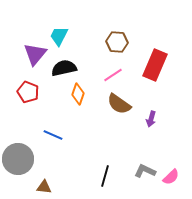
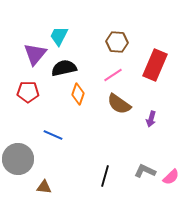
red pentagon: rotated 20 degrees counterclockwise
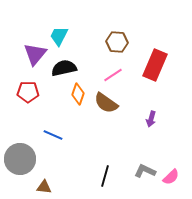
brown semicircle: moved 13 px left, 1 px up
gray circle: moved 2 px right
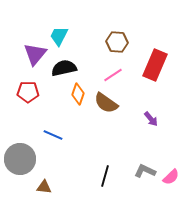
purple arrow: rotated 56 degrees counterclockwise
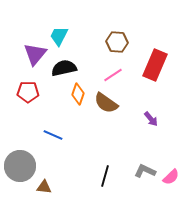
gray circle: moved 7 px down
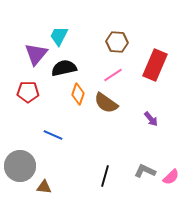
purple triangle: moved 1 px right
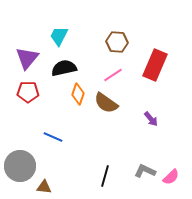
purple triangle: moved 9 px left, 4 px down
blue line: moved 2 px down
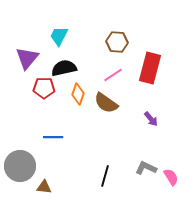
red rectangle: moved 5 px left, 3 px down; rotated 8 degrees counterclockwise
red pentagon: moved 16 px right, 4 px up
blue line: rotated 24 degrees counterclockwise
gray L-shape: moved 1 px right, 3 px up
pink semicircle: rotated 78 degrees counterclockwise
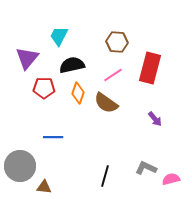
black semicircle: moved 8 px right, 3 px up
orange diamond: moved 1 px up
purple arrow: moved 4 px right
pink semicircle: moved 2 px down; rotated 72 degrees counterclockwise
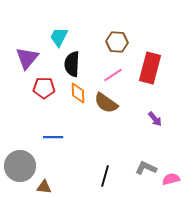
cyan trapezoid: moved 1 px down
black semicircle: moved 1 px up; rotated 75 degrees counterclockwise
orange diamond: rotated 20 degrees counterclockwise
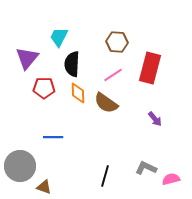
brown triangle: rotated 14 degrees clockwise
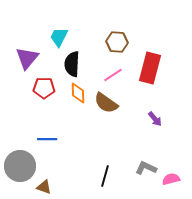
blue line: moved 6 px left, 2 px down
